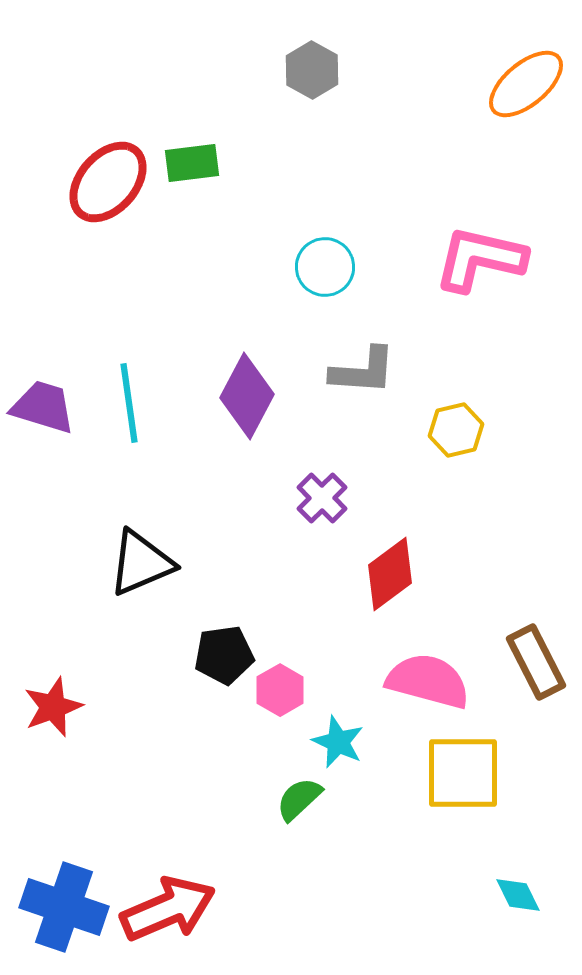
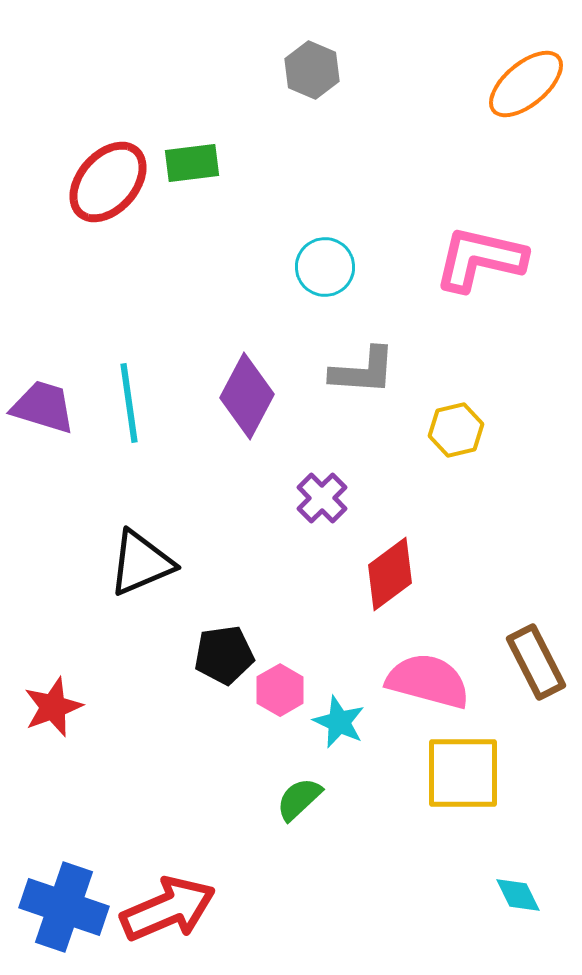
gray hexagon: rotated 6 degrees counterclockwise
cyan star: moved 1 px right, 20 px up
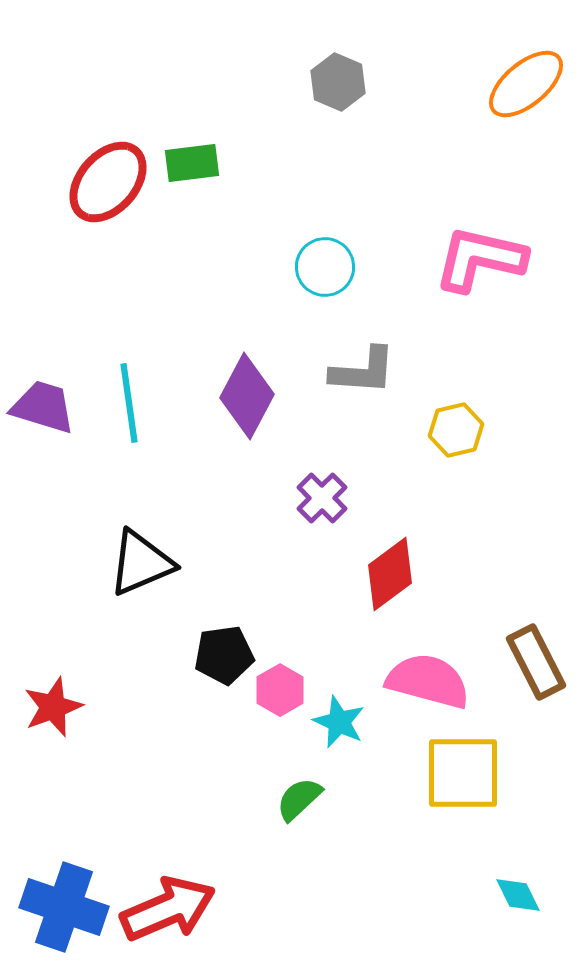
gray hexagon: moved 26 px right, 12 px down
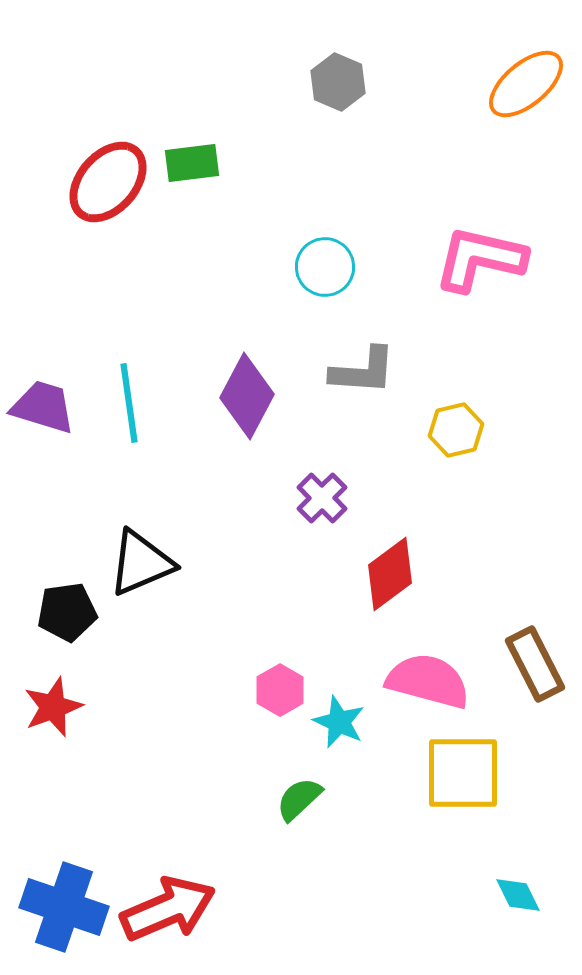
black pentagon: moved 157 px left, 43 px up
brown rectangle: moved 1 px left, 2 px down
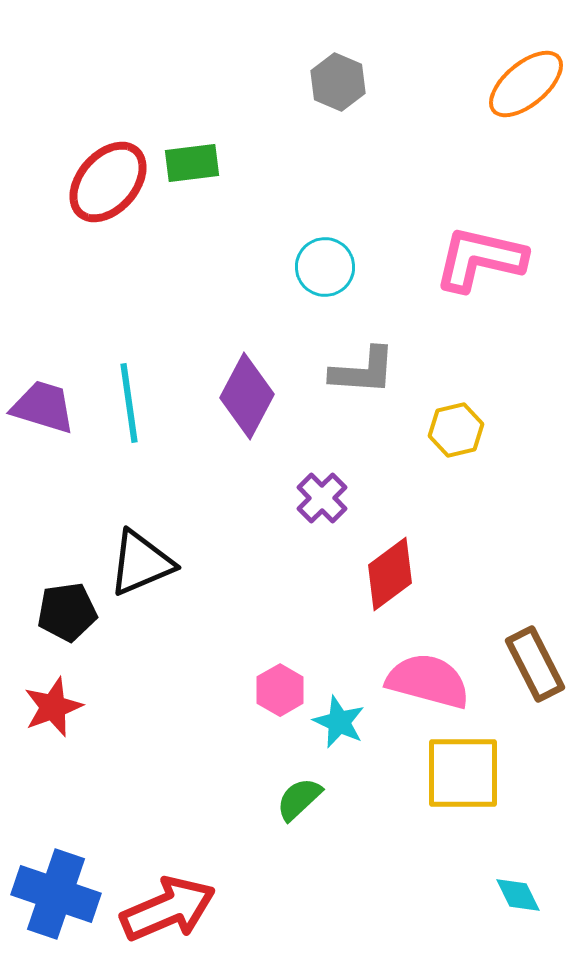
blue cross: moved 8 px left, 13 px up
